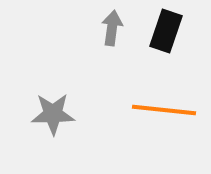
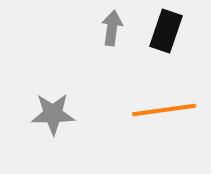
orange line: rotated 14 degrees counterclockwise
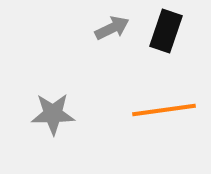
gray arrow: rotated 56 degrees clockwise
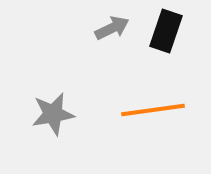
orange line: moved 11 px left
gray star: rotated 9 degrees counterclockwise
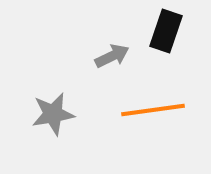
gray arrow: moved 28 px down
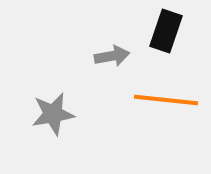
gray arrow: rotated 16 degrees clockwise
orange line: moved 13 px right, 10 px up; rotated 14 degrees clockwise
